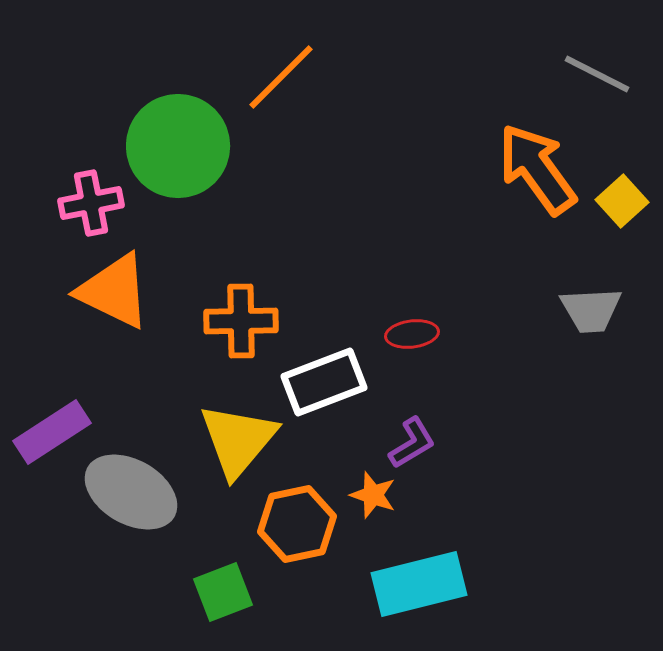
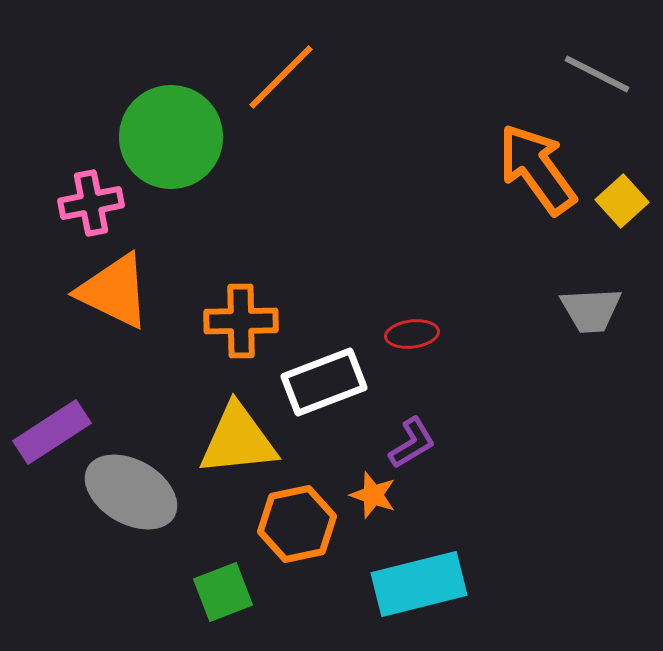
green circle: moved 7 px left, 9 px up
yellow triangle: rotated 44 degrees clockwise
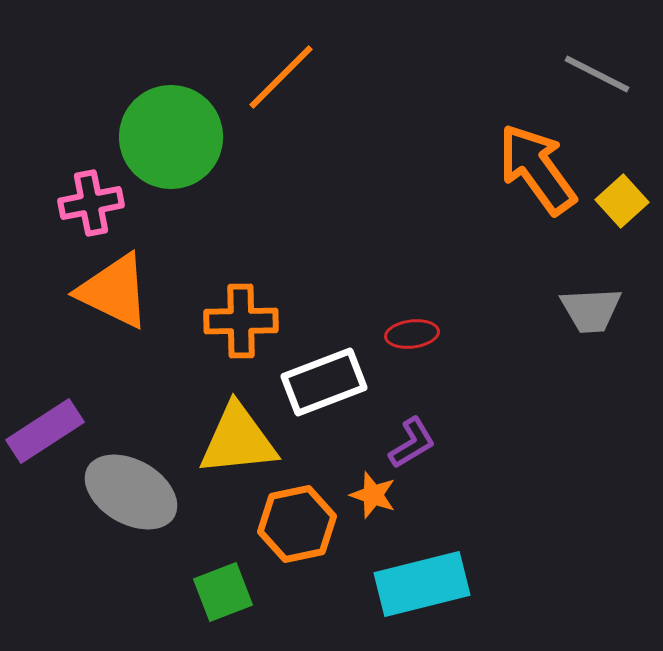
purple rectangle: moved 7 px left, 1 px up
cyan rectangle: moved 3 px right
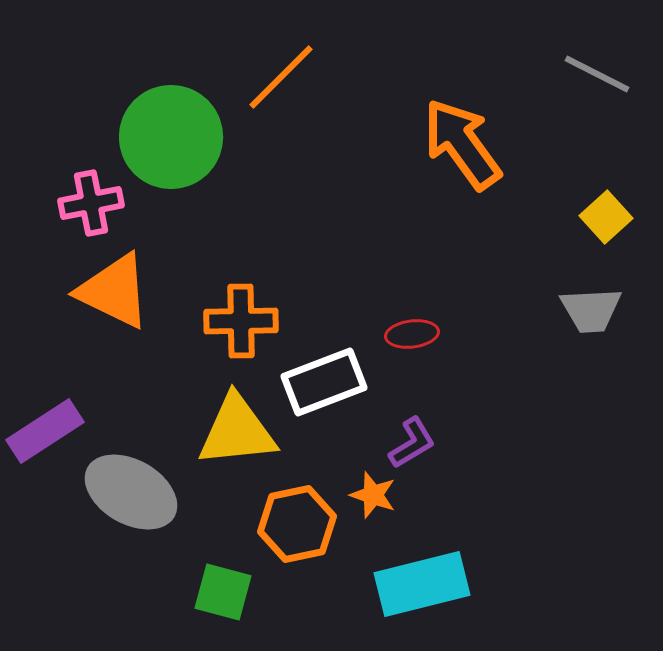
orange arrow: moved 75 px left, 25 px up
yellow square: moved 16 px left, 16 px down
yellow triangle: moved 1 px left, 9 px up
green square: rotated 36 degrees clockwise
